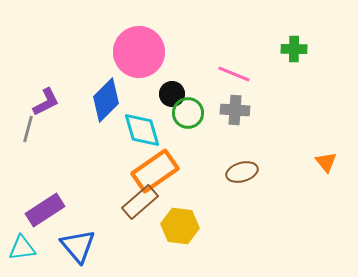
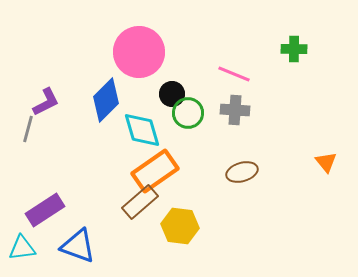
blue triangle: rotated 30 degrees counterclockwise
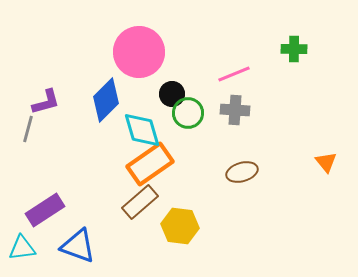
pink line: rotated 44 degrees counterclockwise
purple L-shape: rotated 12 degrees clockwise
orange rectangle: moved 5 px left, 7 px up
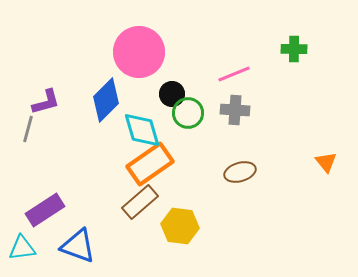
brown ellipse: moved 2 px left
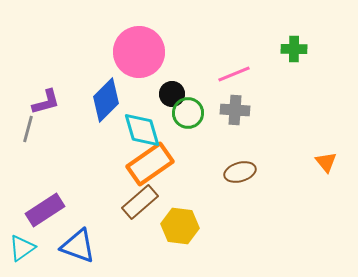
cyan triangle: rotated 28 degrees counterclockwise
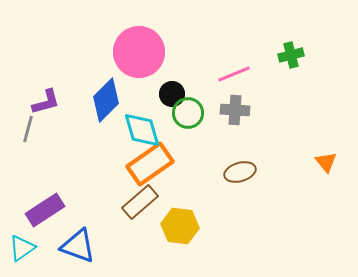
green cross: moved 3 px left, 6 px down; rotated 15 degrees counterclockwise
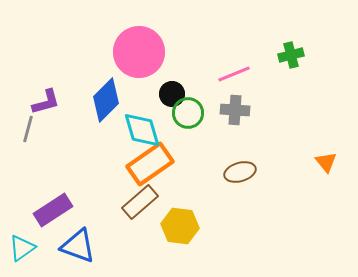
purple rectangle: moved 8 px right
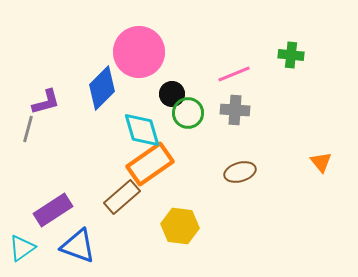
green cross: rotated 20 degrees clockwise
blue diamond: moved 4 px left, 12 px up
orange triangle: moved 5 px left
brown rectangle: moved 18 px left, 5 px up
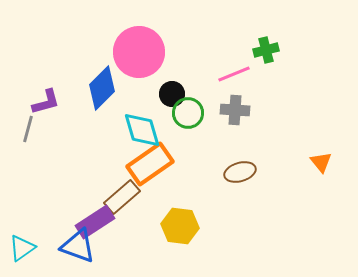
green cross: moved 25 px left, 5 px up; rotated 20 degrees counterclockwise
purple rectangle: moved 42 px right, 12 px down
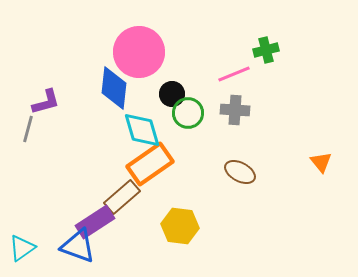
blue diamond: moved 12 px right; rotated 39 degrees counterclockwise
brown ellipse: rotated 44 degrees clockwise
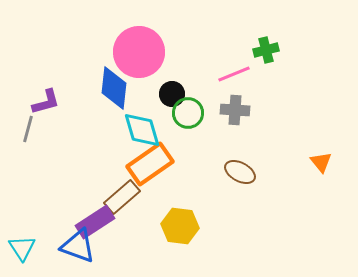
cyan triangle: rotated 28 degrees counterclockwise
